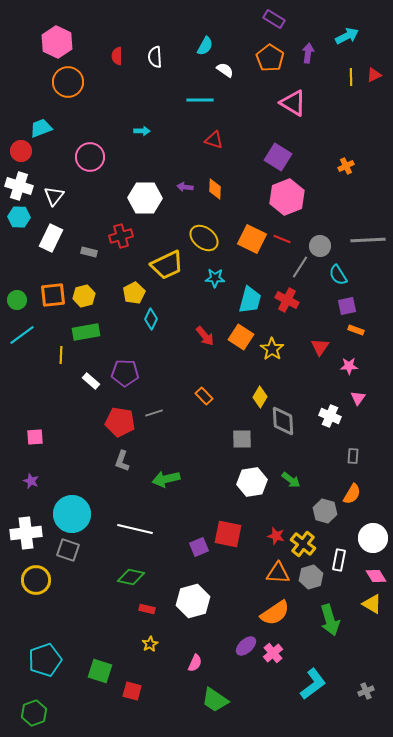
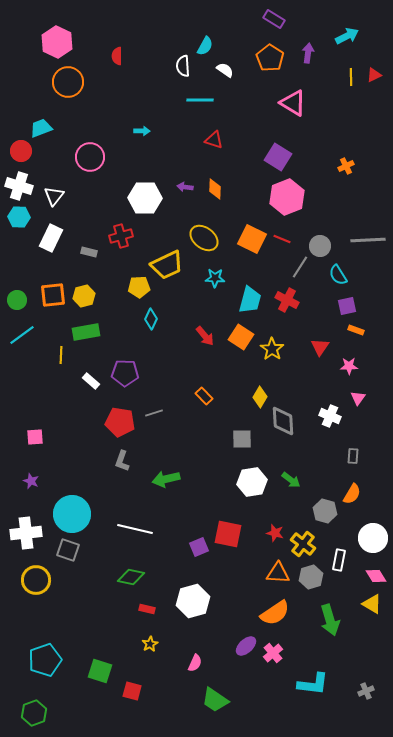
white semicircle at (155, 57): moved 28 px right, 9 px down
yellow pentagon at (134, 293): moved 5 px right, 6 px up; rotated 25 degrees clockwise
red star at (276, 536): moved 1 px left, 3 px up
cyan L-shape at (313, 684): rotated 44 degrees clockwise
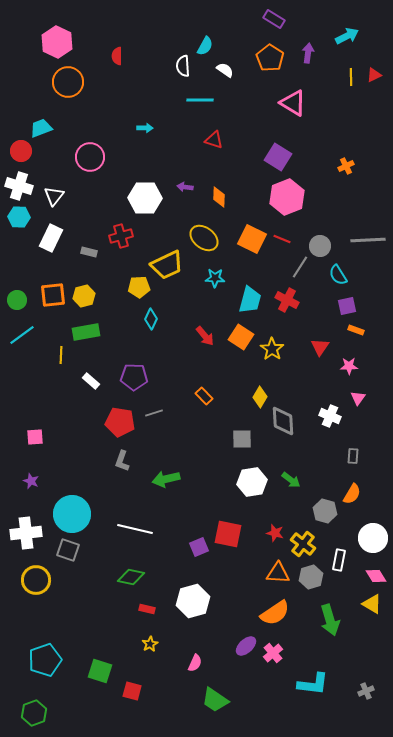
cyan arrow at (142, 131): moved 3 px right, 3 px up
orange diamond at (215, 189): moved 4 px right, 8 px down
purple pentagon at (125, 373): moved 9 px right, 4 px down
